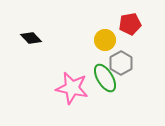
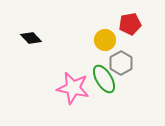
green ellipse: moved 1 px left, 1 px down
pink star: moved 1 px right
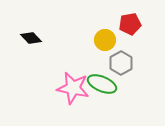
green ellipse: moved 2 px left, 5 px down; rotated 36 degrees counterclockwise
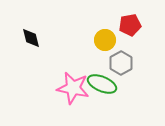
red pentagon: moved 1 px down
black diamond: rotated 30 degrees clockwise
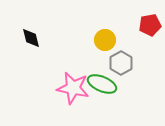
red pentagon: moved 20 px right
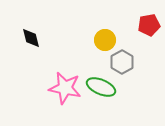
red pentagon: moved 1 px left
gray hexagon: moved 1 px right, 1 px up
green ellipse: moved 1 px left, 3 px down
pink star: moved 8 px left
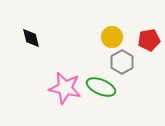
red pentagon: moved 15 px down
yellow circle: moved 7 px right, 3 px up
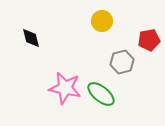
yellow circle: moved 10 px left, 16 px up
gray hexagon: rotated 15 degrees clockwise
green ellipse: moved 7 px down; rotated 16 degrees clockwise
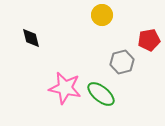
yellow circle: moved 6 px up
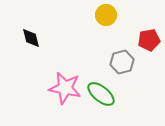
yellow circle: moved 4 px right
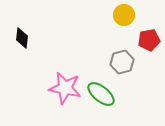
yellow circle: moved 18 px right
black diamond: moved 9 px left; rotated 20 degrees clockwise
